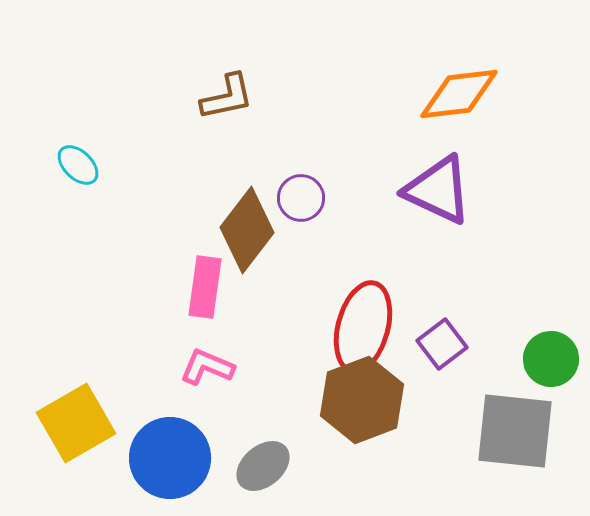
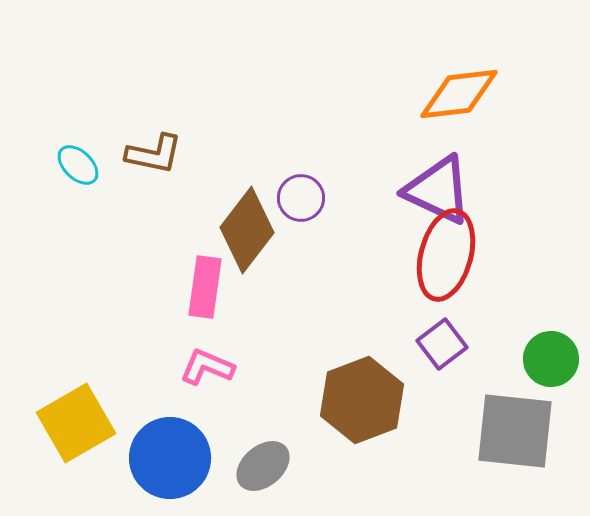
brown L-shape: moved 73 px left, 57 px down; rotated 24 degrees clockwise
red ellipse: moved 83 px right, 72 px up
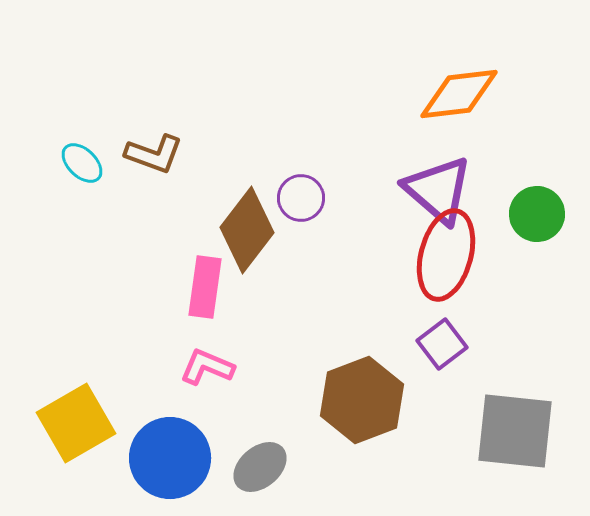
brown L-shape: rotated 8 degrees clockwise
cyan ellipse: moved 4 px right, 2 px up
purple triangle: rotated 16 degrees clockwise
green circle: moved 14 px left, 145 px up
gray ellipse: moved 3 px left, 1 px down
